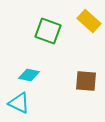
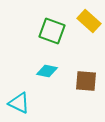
green square: moved 4 px right
cyan diamond: moved 18 px right, 4 px up
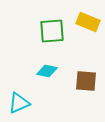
yellow rectangle: moved 1 px left, 1 px down; rotated 20 degrees counterclockwise
green square: rotated 24 degrees counterclockwise
cyan triangle: rotated 50 degrees counterclockwise
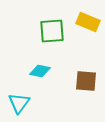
cyan diamond: moved 7 px left
cyan triangle: rotated 30 degrees counterclockwise
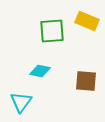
yellow rectangle: moved 1 px left, 1 px up
cyan triangle: moved 2 px right, 1 px up
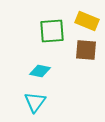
brown square: moved 31 px up
cyan triangle: moved 14 px right
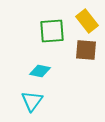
yellow rectangle: rotated 30 degrees clockwise
cyan triangle: moved 3 px left, 1 px up
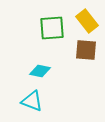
green square: moved 3 px up
cyan triangle: rotated 45 degrees counterclockwise
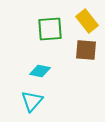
green square: moved 2 px left, 1 px down
cyan triangle: rotated 50 degrees clockwise
